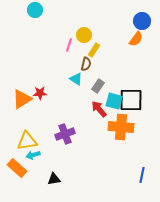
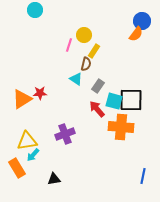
orange semicircle: moved 5 px up
yellow rectangle: moved 1 px down
red arrow: moved 2 px left
cyan arrow: rotated 32 degrees counterclockwise
orange rectangle: rotated 18 degrees clockwise
blue line: moved 1 px right, 1 px down
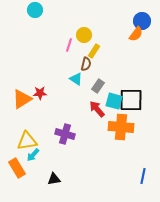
purple cross: rotated 36 degrees clockwise
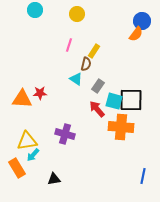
yellow circle: moved 7 px left, 21 px up
orange triangle: rotated 35 degrees clockwise
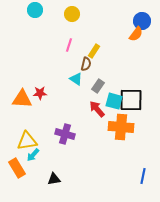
yellow circle: moved 5 px left
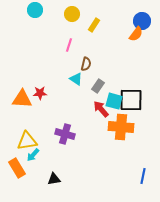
yellow rectangle: moved 26 px up
red arrow: moved 4 px right
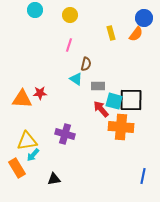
yellow circle: moved 2 px left, 1 px down
blue circle: moved 2 px right, 3 px up
yellow rectangle: moved 17 px right, 8 px down; rotated 48 degrees counterclockwise
gray rectangle: rotated 56 degrees clockwise
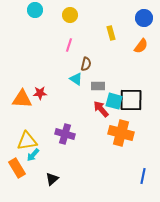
orange semicircle: moved 5 px right, 12 px down
orange cross: moved 6 px down; rotated 10 degrees clockwise
black triangle: moved 2 px left; rotated 32 degrees counterclockwise
